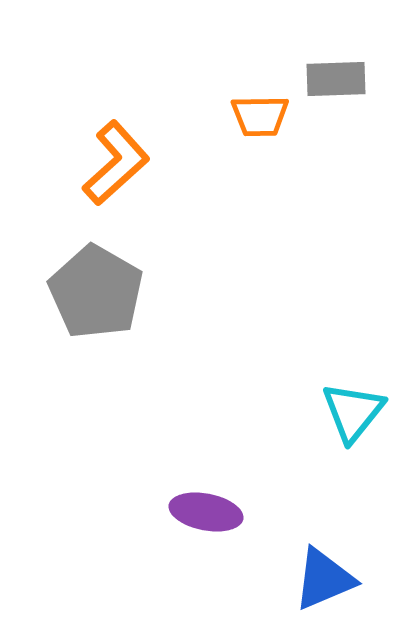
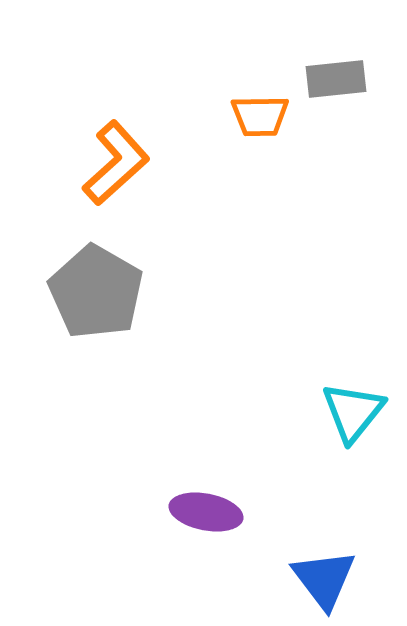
gray rectangle: rotated 4 degrees counterclockwise
blue triangle: rotated 44 degrees counterclockwise
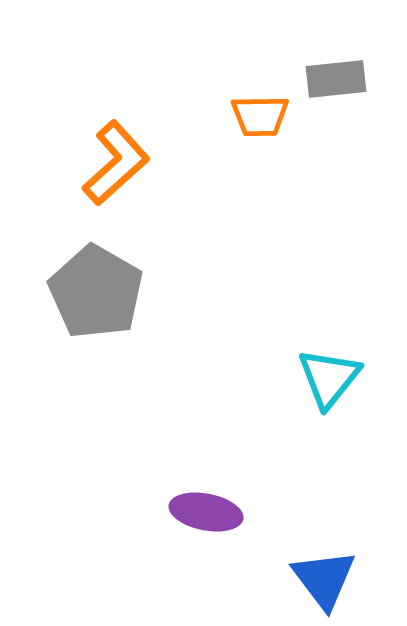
cyan triangle: moved 24 px left, 34 px up
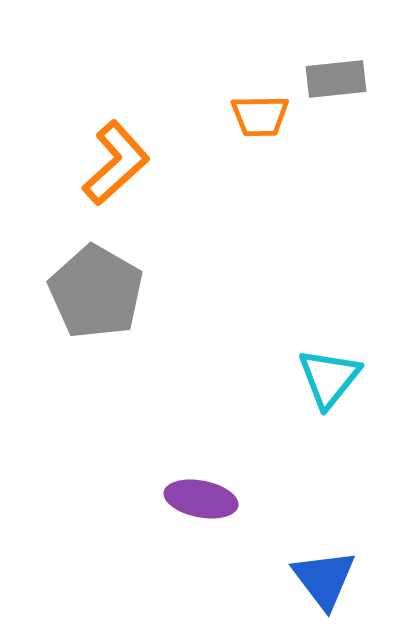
purple ellipse: moved 5 px left, 13 px up
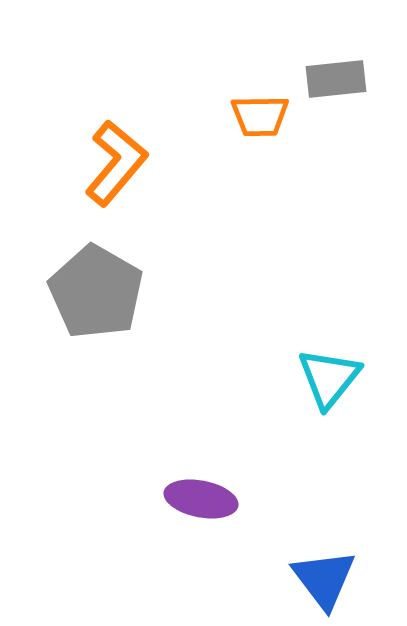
orange L-shape: rotated 8 degrees counterclockwise
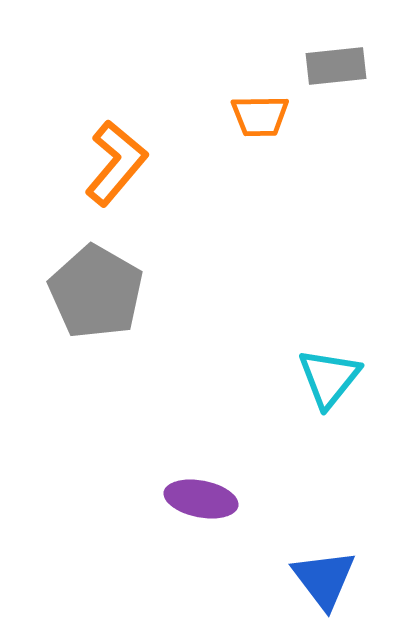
gray rectangle: moved 13 px up
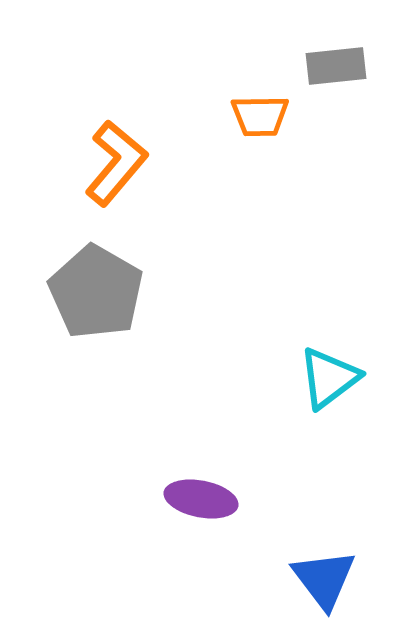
cyan triangle: rotated 14 degrees clockwise
